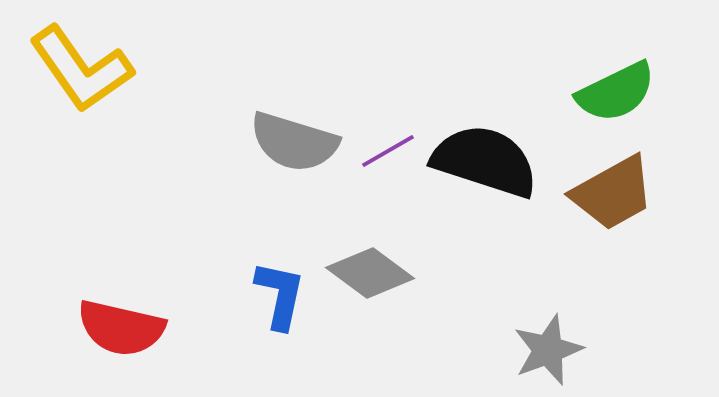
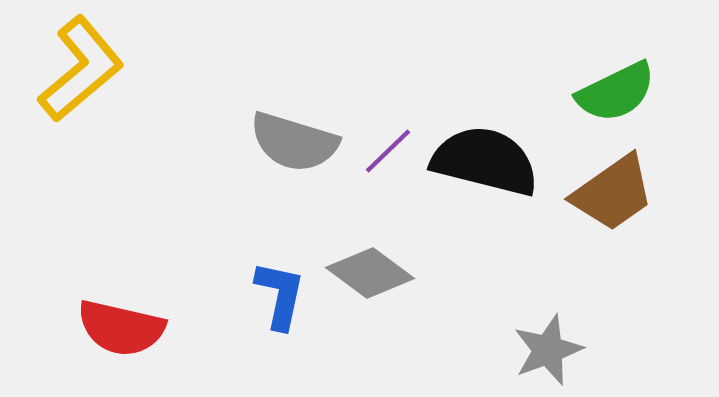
yellow L-shape: rotated 95 degrees counterclockwise
purple line: rotated 14 degrees counterclockwise
black semicircle: rotated 4 degrees counterclockwise
brown trapezoid: rotated 6 degrees counterclockwise
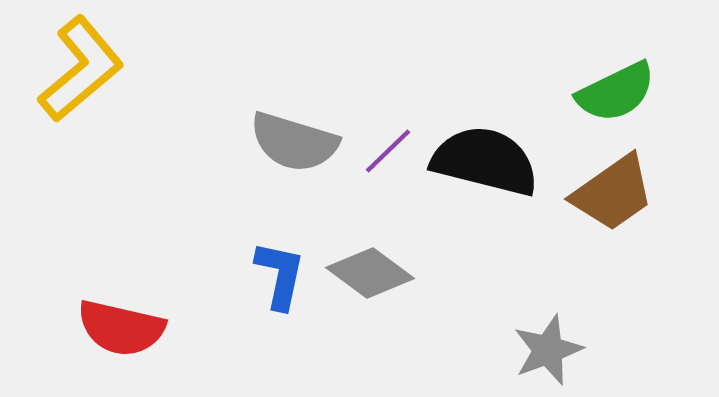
blue L-shape: moved 20 px up
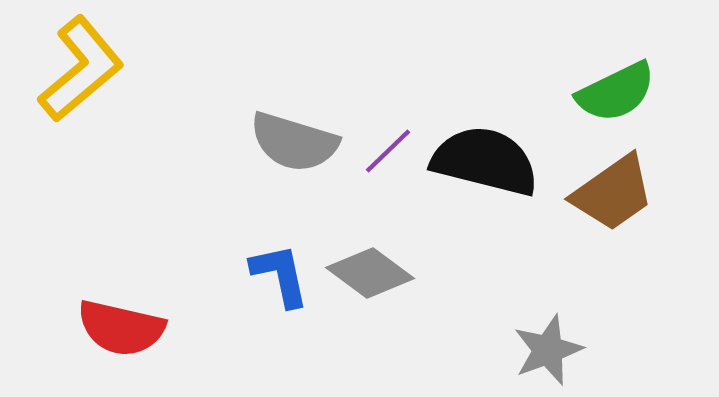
blue L-shape: rotated 24 degrees counterclockwise
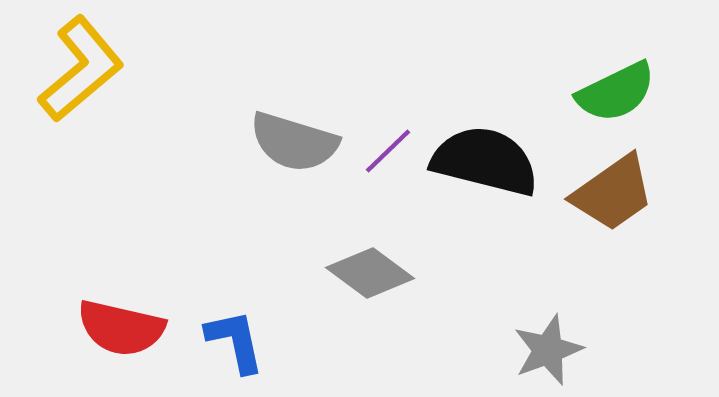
blue L-shape: moved 45 px left, 66 px down
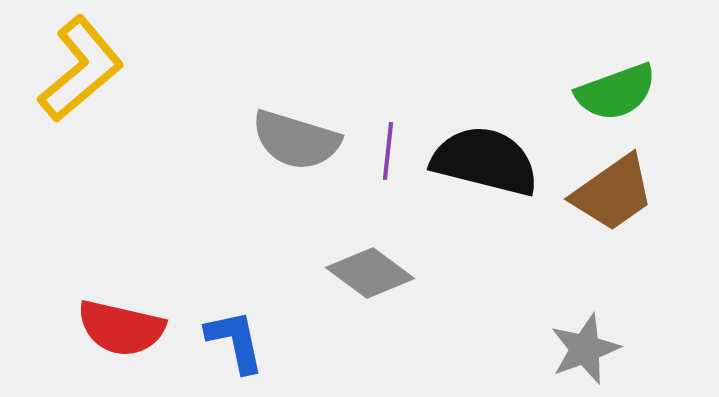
green semicircle: rotated 6 degrees clockwise
gray semicircle: moved 2 px right, 2 px up
purple line: rotated 40 degrees counterclockwise
gray star: moved 37 px right, 1 px up
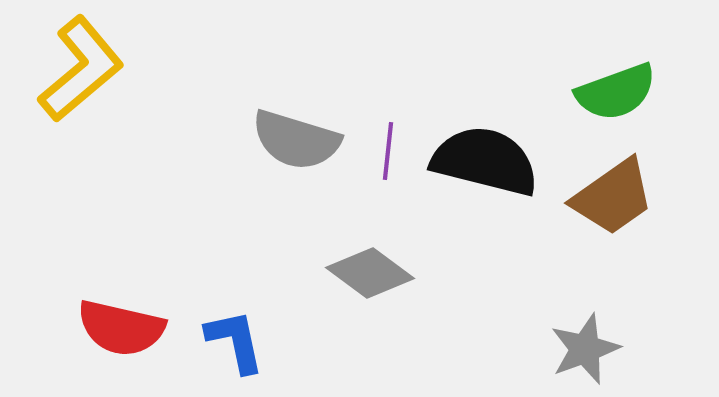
brown trapezoid: moved 4 px down
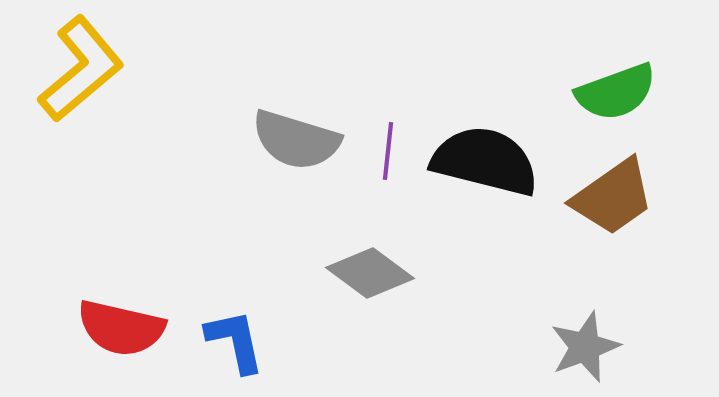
gray star: moved 2 px up
